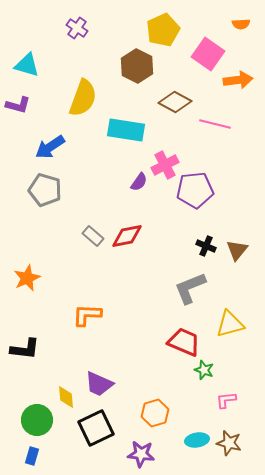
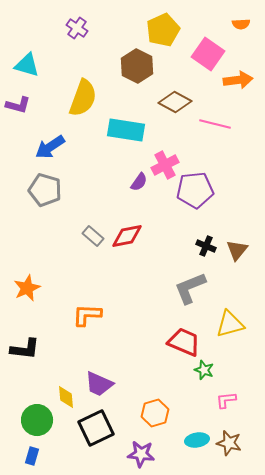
orange star: moved 10 px down
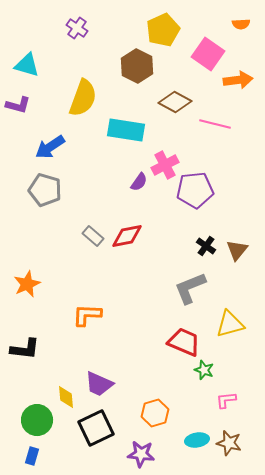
black cross: rotated 12 degrees clockwise
orange star: moved 4 px up
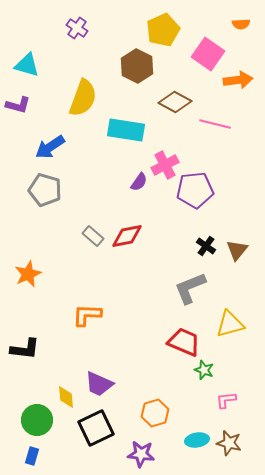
orange star: moved 1 px right, 10 px up
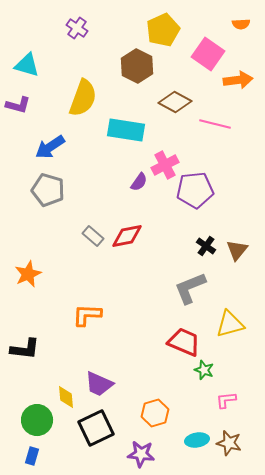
gray pentagon: moved 3 px right
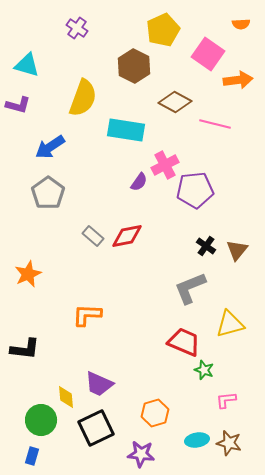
brown hexagon: moved 3 px left
gray pentagon: moved 3 px down; rotated 20 degrees clockwise
green circle: moved 4 px right
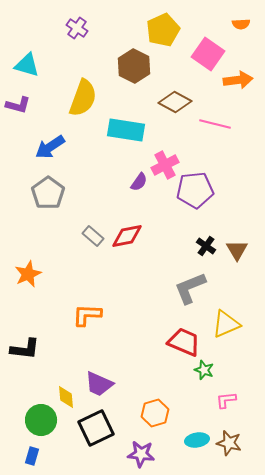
brown triangle: rotated 10 degrees counterclockwise
yellow triangle: moved 4 px left; rotated 8 degrees counterclockwise
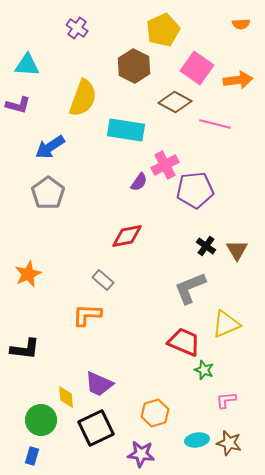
pink square: moved 11 px left, 14 px down
cyan triangle: rotated 12 degrees counterclockwise
gray rectangle: moved 10 px right, 44 px down
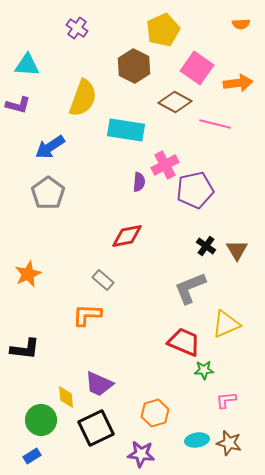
orange arrow: moved 3 px down
purple semicircle: rotated 30 degrees counterclockwise
purple pentagon: rotated 6 degrees counterclockwise
green star: rotated 24 degrees counterclockwise
blue rectangle: rotated 42 degrees clockwise
